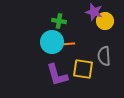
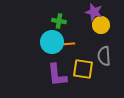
yellow circle: moved 4 px left, 4 px down
purple L-shape: rotated 10 degrees clockwise
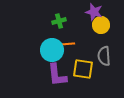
green cross: rotated 24 degrees counterclockwise
cyan circle: moved 8 px down
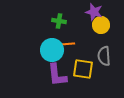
green cross: rotated 24 degrees clockwise
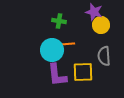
yellow square: moved 3 px down; rotated 10 degrees counterclockwise
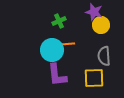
green cross: rotated 32 degrees counterclockwise
yellow square: moved 11 px right, 6 px down
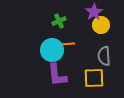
purple star: rotated 24 degrees clockwise
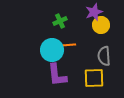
purple star: rotated 12 degrees clockwise
green cross: moved 1 px right
orange line: moved 1 px right, 1 px down
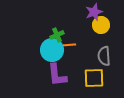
green cross: moved 3 px left, 14 px down
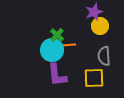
yellow circle: moved 1 px left, 1 px down
green cross: rotated 24 degrees counterclockwise
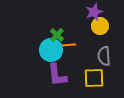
cyan circle: moved 1 px left
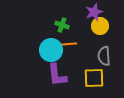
green cross: moved 5 px right, 10 px up; rotated 24 degrees counterclockwise
orange line: moved 1 px right, 1 px up
